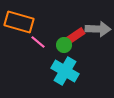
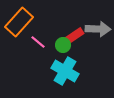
orange rectangle: rotated 64 degrees counterclockwise
red rectangle: moved 1 px left
green circle: moved 1 px left
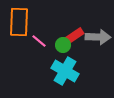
orange rectangle: rotated 40 degrees counterclockwise
gray arrow: moved 8 px down
pink line: moved 1 px right, 1 px up
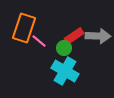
orange rectangle: moved 5 px right, 6 px down; rotated 16 degrees clockwise
gray arrow: moved 1 px up
green circle: moved 1 px right, 3 px down
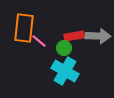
orange rectangle: rotated 12 degrees counterclockwise
red rectangle: rotated 24 degrees clockwise
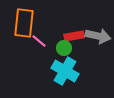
orange rectangle: moved 5 px up
gray arrow: rotated 10 degrees clockwise
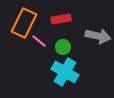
orange rectangle: rotated 20 degrees clockwise
red rectangle: moved 13 px left, 17 px up
green circle: moved 1 px left, 1 px up
cyan cross: moved 1 px down
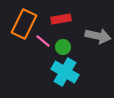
orange rectangle: moved 1 px down
pink line: moved 4 px right
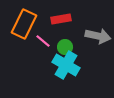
green circle: moved 2 px right
cyan cross: moved 1 px right, 7 px up
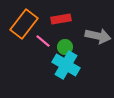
orange rectangle: rotated 12 degrees clockwise
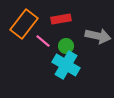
green circle: moved 1 px right, 1 px up
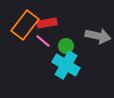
red rectangle: moved 14 px left, 4 px down
orange rectangle: moved 1 px right, 1 px down
